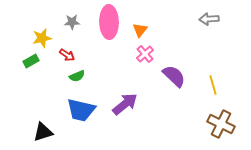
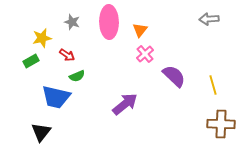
gray star: rotated 21 degrees clockwise
blue trapezoid: moved 25 px left, 13 px up
brown cross: rotated 24 degrees counterclockwise
black triangle: moved 2 px left; rotated 35 degrees counterclockwise
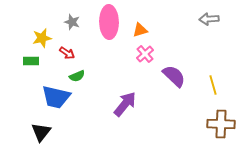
orange triangle: rotated 35 degrees clockwise
red arrow: moved 2 px up
green rectangle: rotated 28 degrees clockwise
purple arrow: rotated 12 degrees counterclockwise
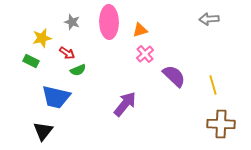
green rectangle: rotated 28 degrees clockwise
green semicircle: moved 1 px right, 6 px up
black triangle: moved 2 px right, 1 px up
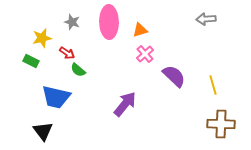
gray arrow: moved 3 px left
green semicircle: rotated 63 degrees clockwise
black triangle: rotated 15 degrees counterclockwise
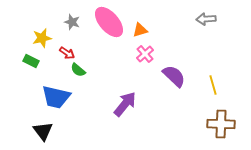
pink ellipse: rotated 40 degrees counterclockwise
